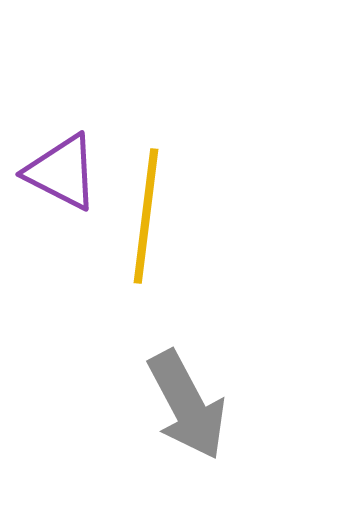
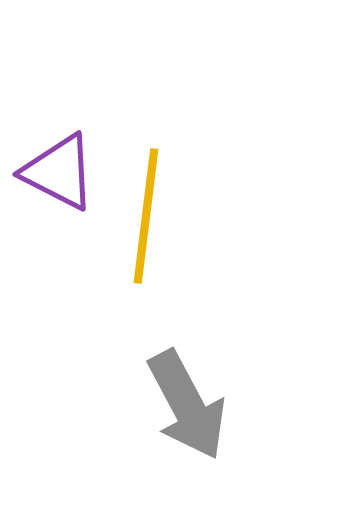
purple triangle: moved 3 px left
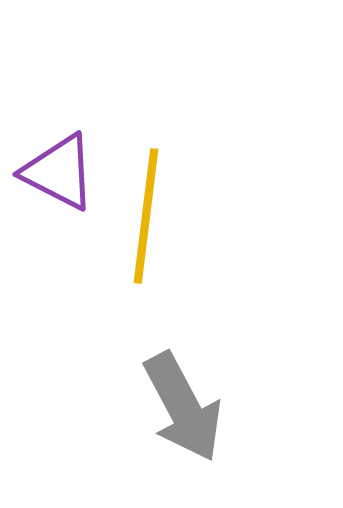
gray arrow: moved 4 px left, 2 px down
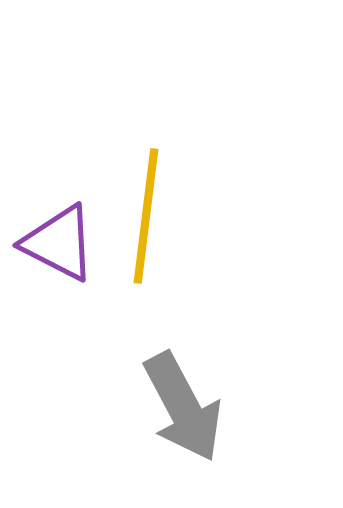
purple triangle: moved 71 px down
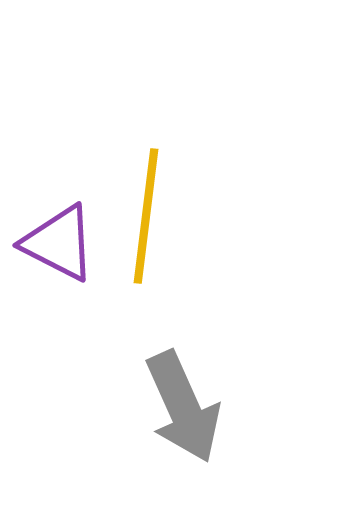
gray arrow: rotated 4 degrees clockwise
